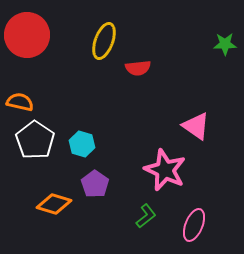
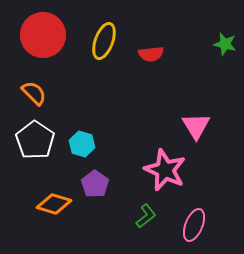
red circle: moved 16 px right
green star: rotated 15 degrees clockwise
red semicircle: moved 13 px right, 14 px up
orange semicircle: moved 14 px right, 9 px up; rotated 32 degrees clockwise
pink triangle: rotated 24 degrees clockwise
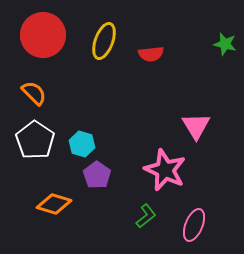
purple pentagon: moved 2 px right, 9 px up
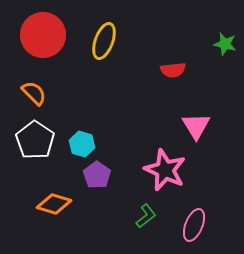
red semicircle: moved 22 px right, 16 px down
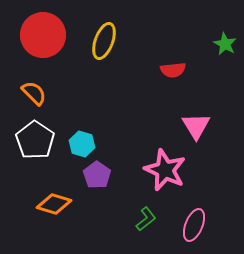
green star: rotated 15 degrees clockwise
green L-shape: moved 3 px down
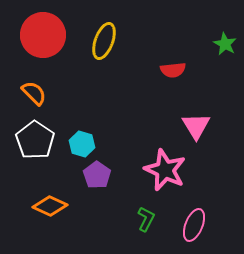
orange diamond: moved 4 px left, 2 px down; rotated 8 degrees clockwise
green L-shape: rotated 25 degrees counterclockwise
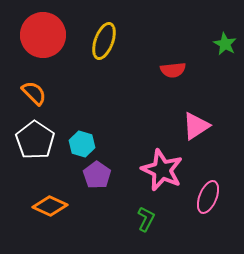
pink triangle: rotated 28 degrees clockwise
pink star: moved 3 px left
pink ellipse: moved 14 px right, 28 px up
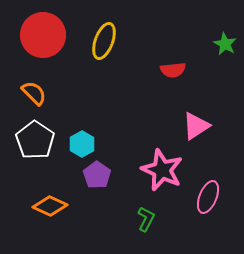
cyan hexagon: rotated 15 degrees clockwise
